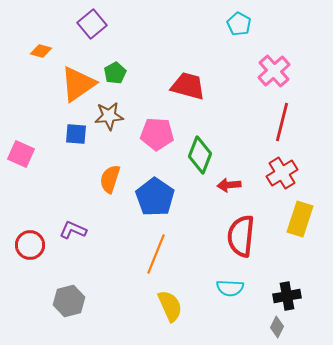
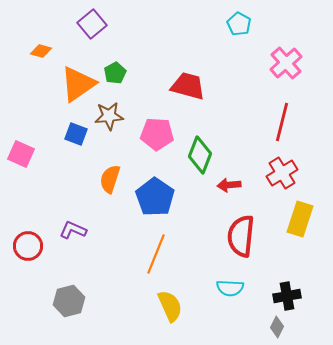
pink cross: moved 12 px right, 8 px up
blue square: rotated 15 degrees clockwise
red circle: moved 2 px left, 1 px down
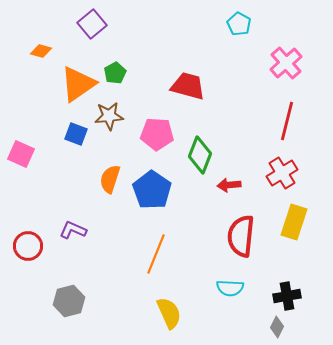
red line: moved 5 px right, 1 px up
blue pentagon: moved 3 px left, 7 px up
yellow rectangle: moved 6 px left, 3 px down
yellow semicircle: moved 1 px left, 7 px down
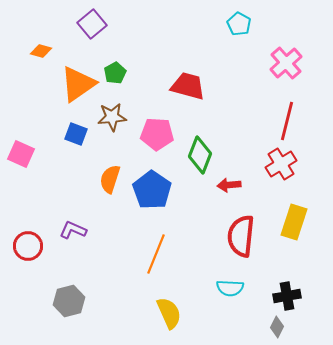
brown star: moved 3 px right, 1 px down
red cross: moved 1 px left, 9 px up
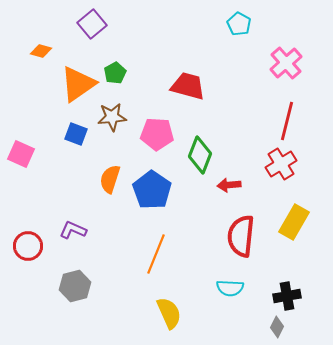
yellow rectangle: rotated 12 degrees clockwise
gray hexagon: moved 6 px right, 15 px up
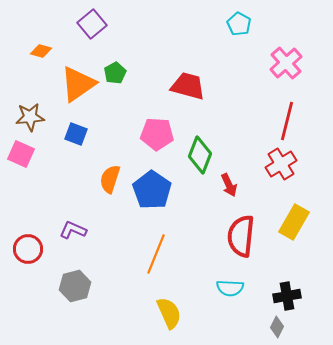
brown star: moved 82 px left
red arrow: rotated 110 degrees counterclockwise
red circle: moved 3 px down
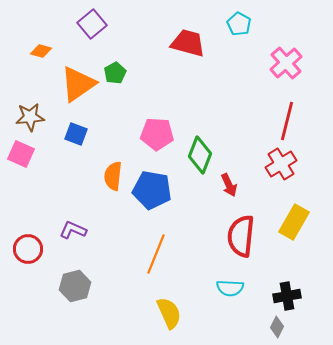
red trapezoid: moved 43 px up
orange semicircle: moved 3 px right, 3 px up; rotated 12 degrees counterclockwise
blue pentagon: rotated 24 degrees counterclockwise
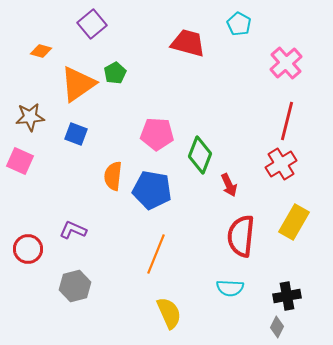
pink square: moved 1 px left, 7 px down
